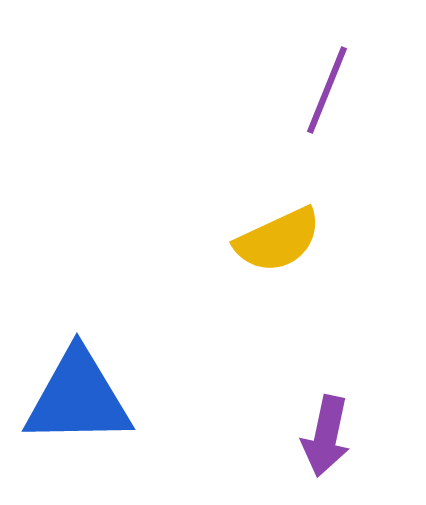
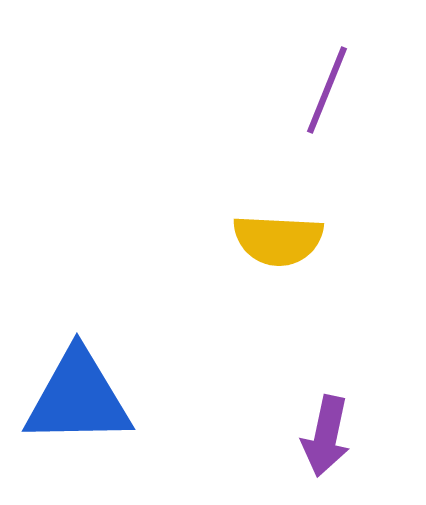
yellow semicircle: rotated 28 degrees clockwise
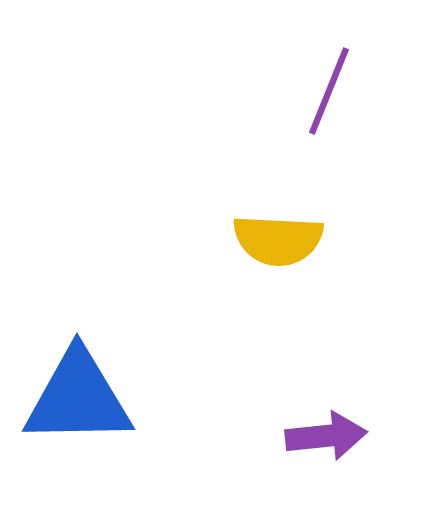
purple line: moved 2 px right, 1 px down
purple arrow: rotated 108 degrees counterclockwise
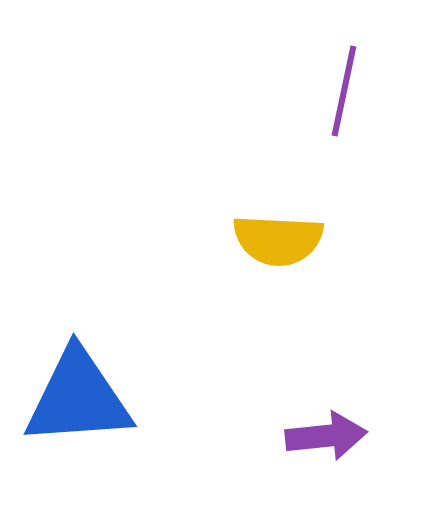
purple line: moved 15 px right; rotated 10 degrees counterclockwise
blue triangle: rotated 3 degrees counterclockwise
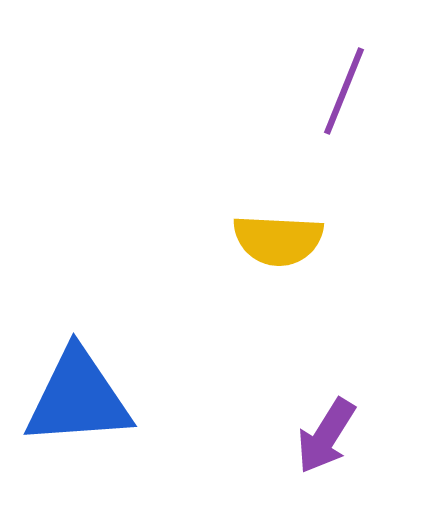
purple line: rotated 10 degrees clockwise
purple arrow: rotated 128 degrees clockwise
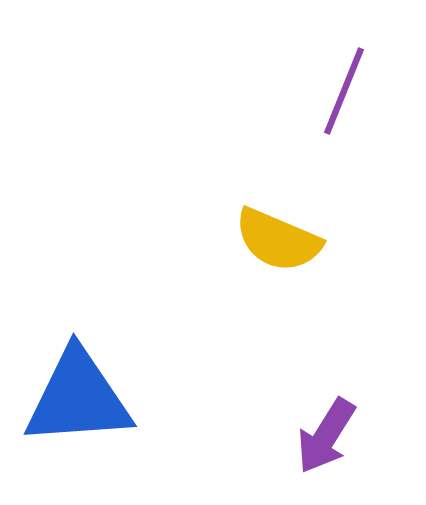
yellow semicircle: rotated 20 degrees clockwise
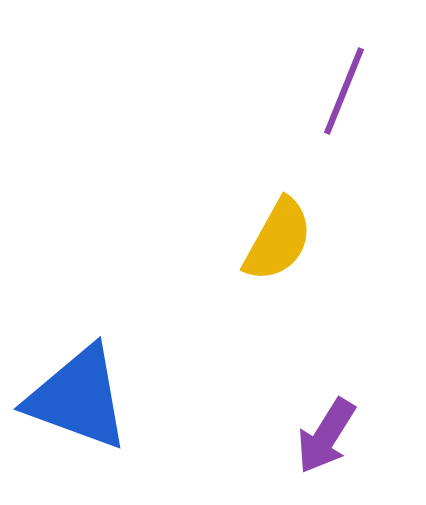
yellow semicircle: rotated 84 degrees counterclockwise
blue triangle: rotated 24 degrees clockwise
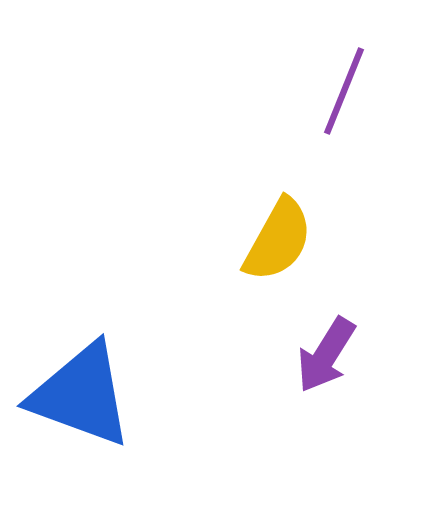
blue triangle: moved 3 px right, 3 px up
purple arrow: moved 81 px up
